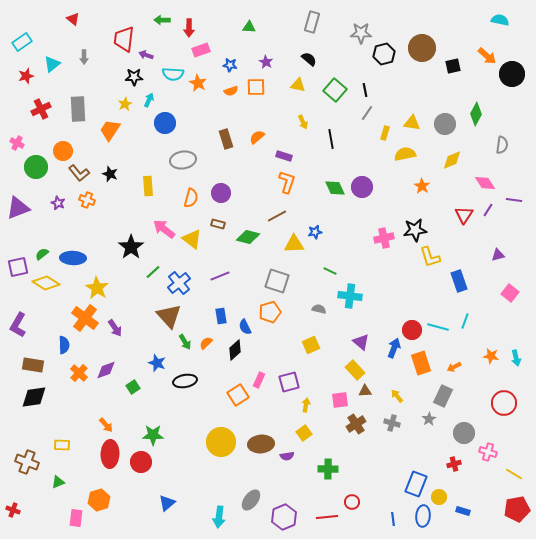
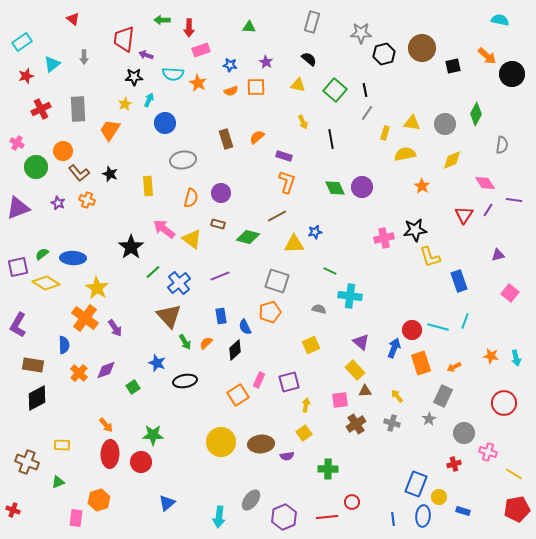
black diamond at (34, 397): moved 3 px right, 1 px down; rotated 20 degrees counterclockwise
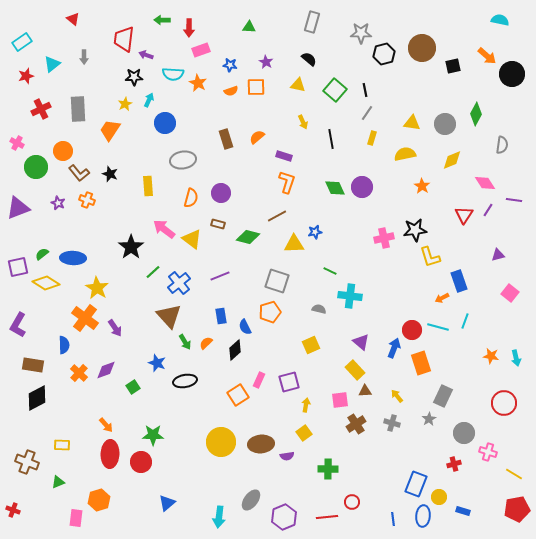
yellow rectangle at (385, 133): moved 13 px left, 5 px down
orange arrow at (454, 367): moved 12 px left, 69 px up
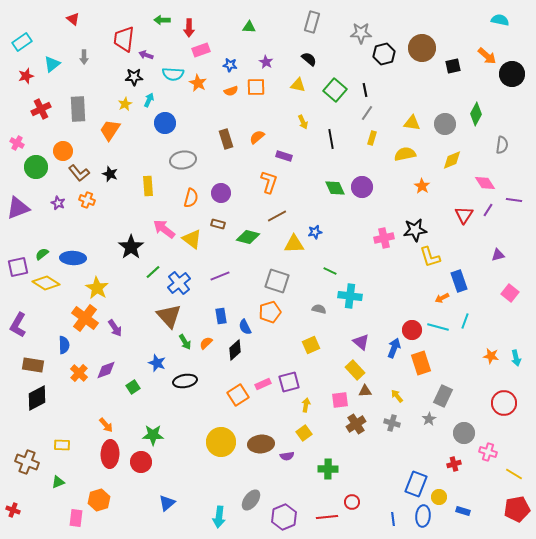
orange L-shape at (287, 182): moved 18 px left
pink rectangle at (259, 380): moved 4 px right, 4 px down; rotated 42 degrees clockwise
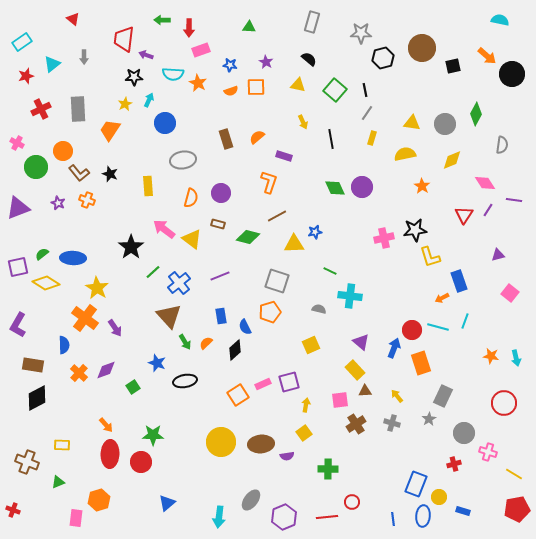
black hexagon at (384, 54): moved 1 px left, 4 px down
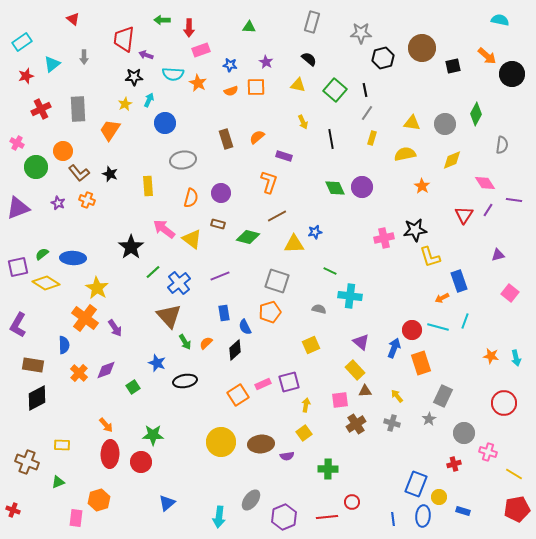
blue rectangle at (221, 316): moved 3 px right, 3 px up
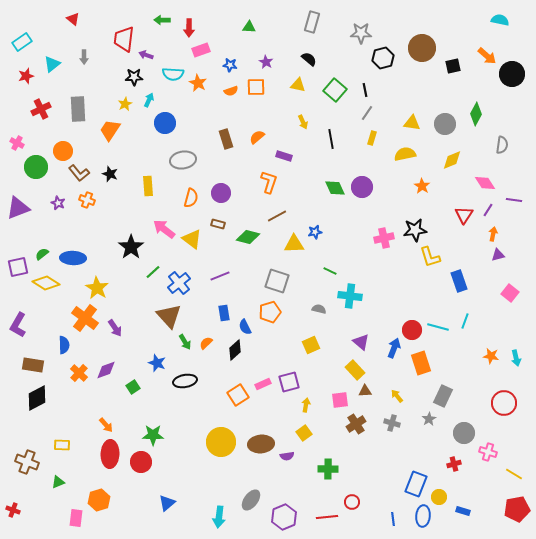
orange arrow at (442, 298): moved 51 px right, 64 px up; rotated 128 degrees clockwise
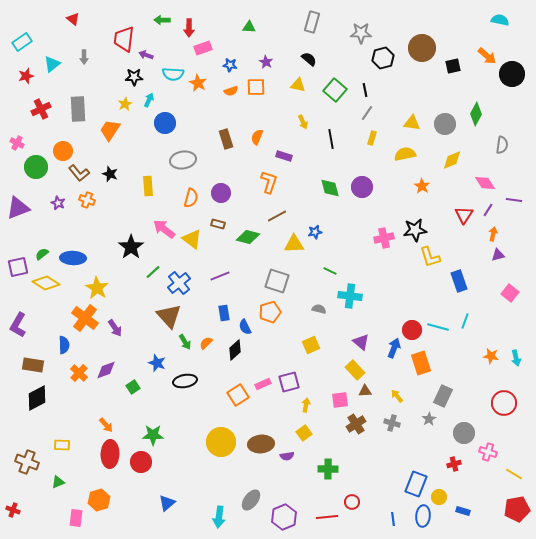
pink rectangle at (201, 50): moved 2 px right, 2 px up
orange semicircle at (257, 137): rotated 28 degrees counterclockwise
green diamond at (335, 188): moved 5 px left; rotated 10 degrees clockwise
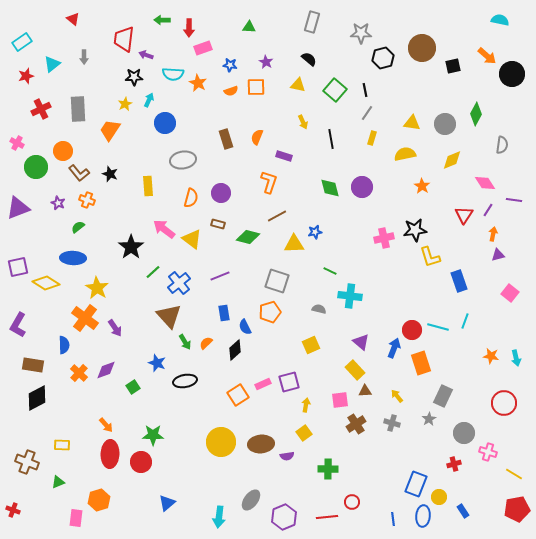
green semicircle at (42, 254): moved 36 px right, 27 px up
blue rectangle at (463, 511): rotated 40 degrees clockwise
